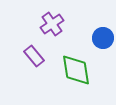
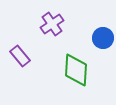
purple rectangle: moved 14 px left
green diamond: rotated 12 degrees clockwise
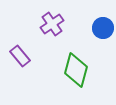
blue circle: moved 10 px up
green diamond: rotated 12 degrees clockwise
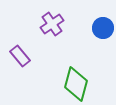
green diamond: moved 14 px down
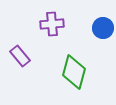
purple cross: rotated 30 degrees clockwise
green diamond: moved 2 px left, 12 px up
